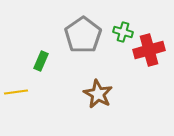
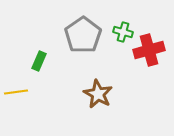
green rectangle: moved 2 px left
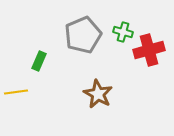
gray pentagon: rotated 12 degrees clockwise
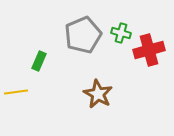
green cross: moved 2 px left, 1 px down
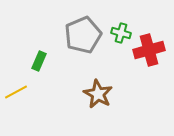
yellow line: rotated 20 degrees counterclockwise
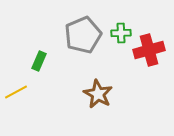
green cross: rotated 18 degrees counterclockwise
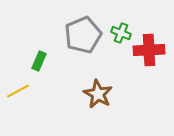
green cross: rotated 24 degrees clockwise
red cross: rotated 12 degrees clockwise
yellow line: moved 2 px right, 1 px up
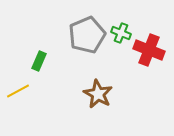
gray pentagon: moved 4 px right
red cross: rotated 24 degrees clockwise
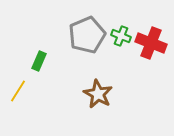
green cross: moved 3 px down
red cross: moved 2 px right, 7 px up
yellow line: rotated 30 degrees counterclockwise
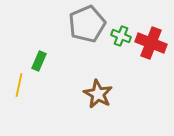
gray pentagon: moved 11 px up
yellow line: moved 1 px right, 6 px up; rotated 20 degrees counterclockwise
